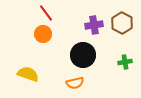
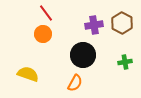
orange semicircle: rotated 48 degrees counterclockwise
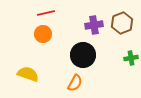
red line: rotated 66 degrees counterclockwise
brown hexagon: rotated 10 degrees clockwise
green cross: moved 6 px right, 4 px up
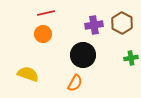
brown hexagon: rotated 10 degrees counterclockwise
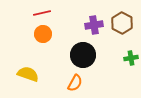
red line: moved 4 px left
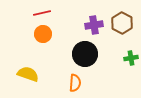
black circle: moved 2 px right, 1 px up
orange semicircle: rotated 24 degrees counterclockwise
